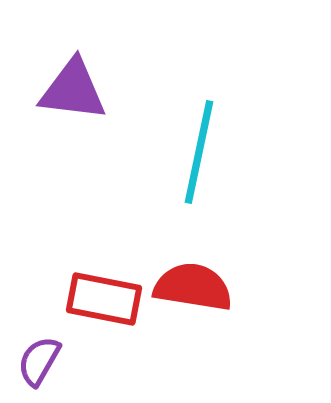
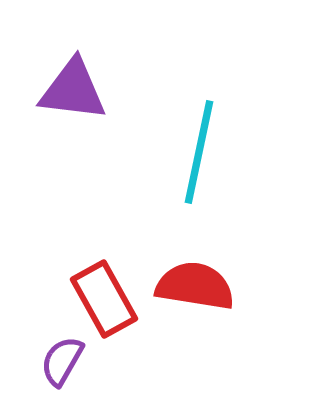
red semicircle: moved 2 px right, 1 px up
red rectangle: rotated 50 degrees clockwise
purple semicircle: moved 23 px right
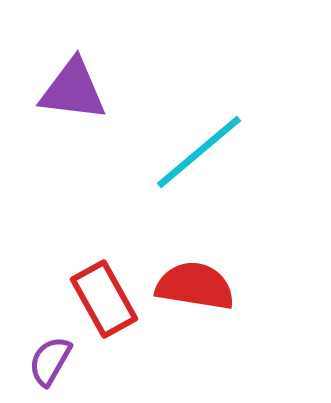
cyan line: rotated 38 degrees clockwise
purple semicircle: moved 12 px left
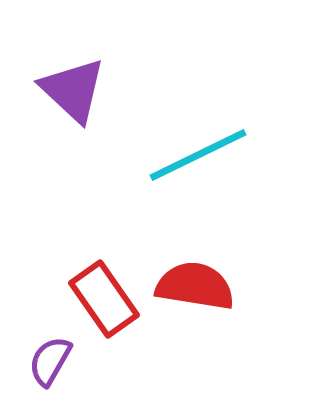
purple triangle: rotated 36 degrees clockwise
cyan line: moved 1 px left, 3 px down; rotated 14 degrees clockwise
red rectangle: rotated 6 degrees counterclockwise
